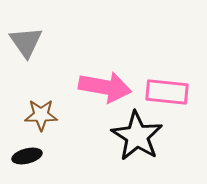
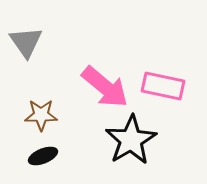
pink arrow: rotated 30 degrees clockwise
pink rectangle: moved 4 px left, 6 px up; rotated 6 degrees clockwise
black star: moved 6 px left, 4 px down; rotated 9 degrees clockwise
black ellipse: moved 16 px right; rotated 8 degrees counterclockwise
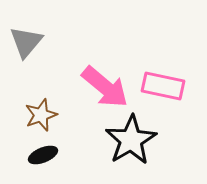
gray triangle: rotated 15 degrees clockwise
brown star: rotated 20 degrees counterclockwise
black ellipse: moved 1 px up
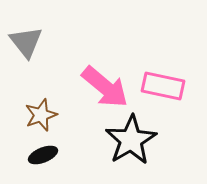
gray triangle: rotated 18 degrees counterclockwise
